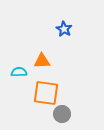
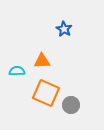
cyan semicircle: moved 2 px left, 1 px up
orange square: rotated 16 degrees clockwise
gray circle: moved 9 px right, 9 px up
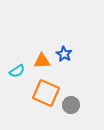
blue star: moved 25 px down
cyan semicircle: rotated 147 degrees clockwise
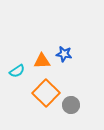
blue star: rotated 21 degrees counterclockwise
orange square: rotated 20 degrees clockwise
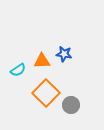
cyan semicircle: moved 1 px right, 1 px up
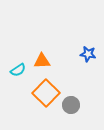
blue star: moved 24 px right
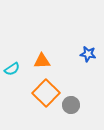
cyan semicircle: moved 6 px left, 1 px up
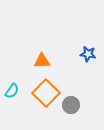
cyan semicircle: moved 22 px down; rotated 21 degrees counterclockwise
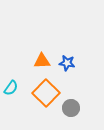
blue star: moved 21 px left, 9 px down
cyan semicircle: moved 1 px left, 3 px up
gray circle: moved 3 px down
